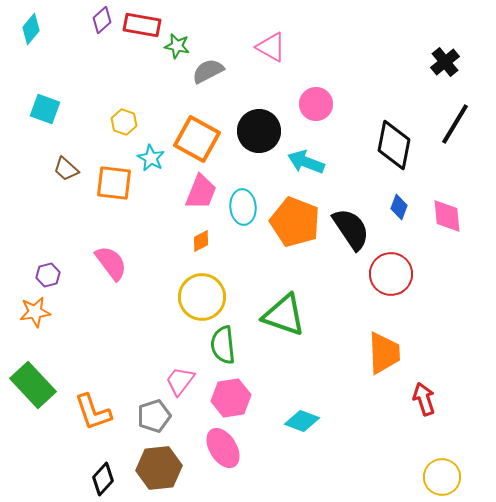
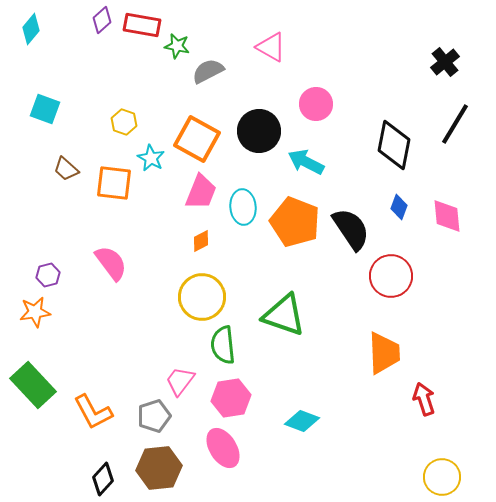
cyan arrow at (306, 162): rotated 6 degrees clockwise
red circle at (391, 274): moved 2 px down
orange L-shape at (93, 412): rotated 9 degrees counterclockwise
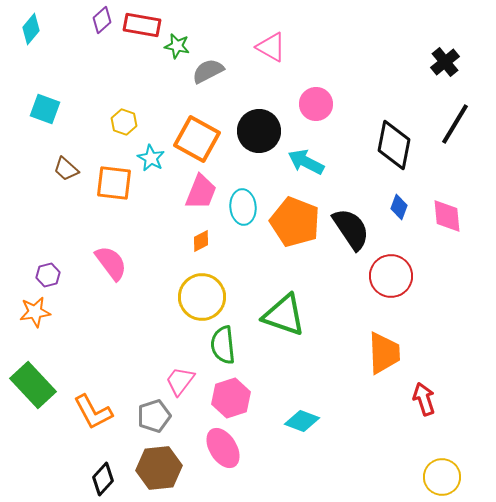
pink hexagon at (231, 398): rotated 9 degrees counterclockwise
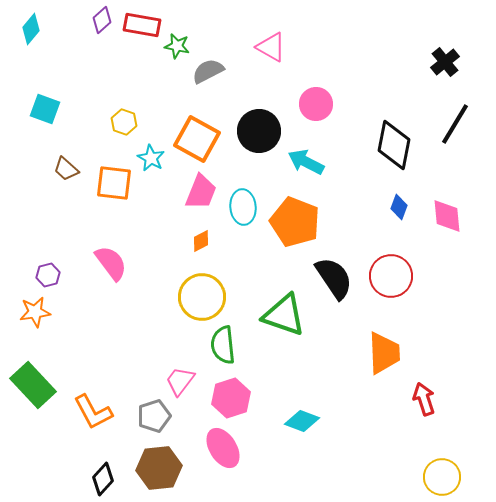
black semicircle at (351, 229): moved 17 px left, 49 px down
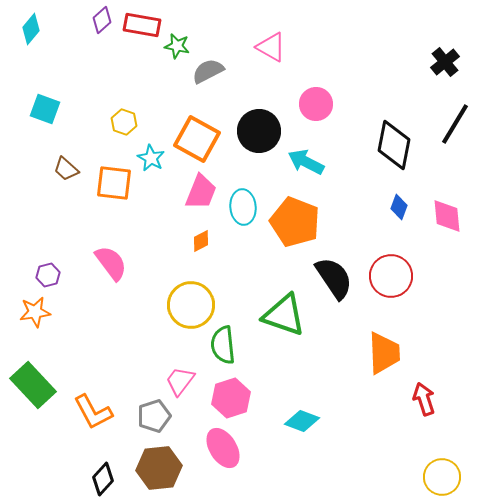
yellow circle at (202, 297): moved 11 px left, 8 px down
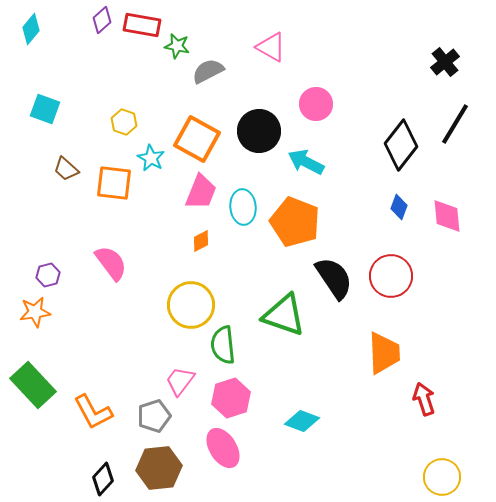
black diamond at (394, 145): moved 7 px right; rotated 27 degrees clockwise
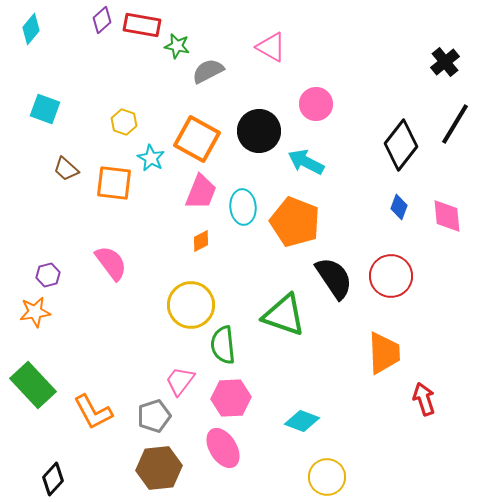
pink hexagon at (231, 398): rotated 15 degrees clockwise
yellow circle at (442, 477): moved 115 px left
black diamond at (103, 479): moved 50 px left
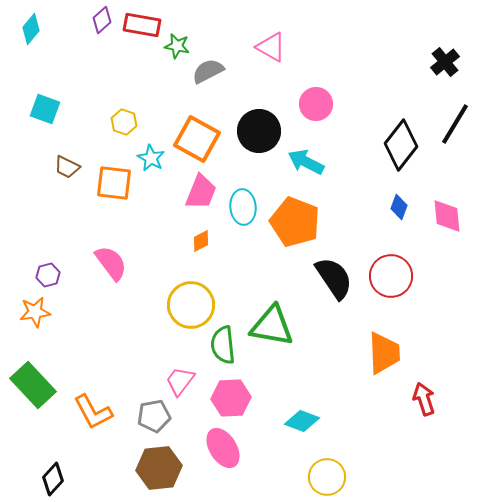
brown trapezoid at (66, 169): moved 1 px right, 2 px up; rotated 16 degrees counterclockwise
green triangle at (284, 315): moved 12 px left, 11 px down; rotated 9 degrees counterclockwise
gray pentagon at (154, 416): rotated 8 degrees clockwise
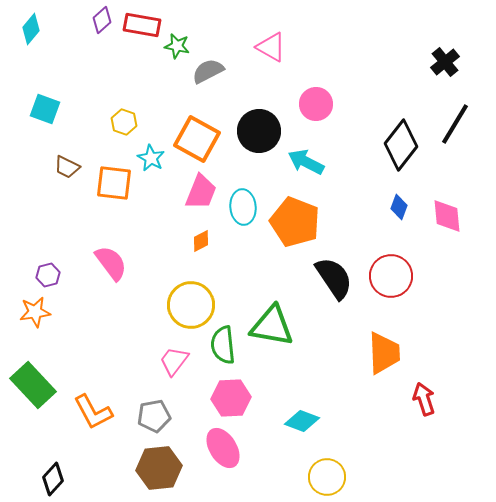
pink trapezoid at (180, 381): moved 6 px left, 20 px up
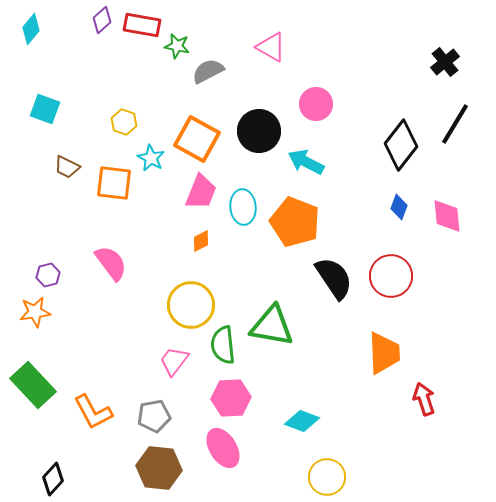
brown hexagon at (159, 468): rotated 12 degrees clockwise
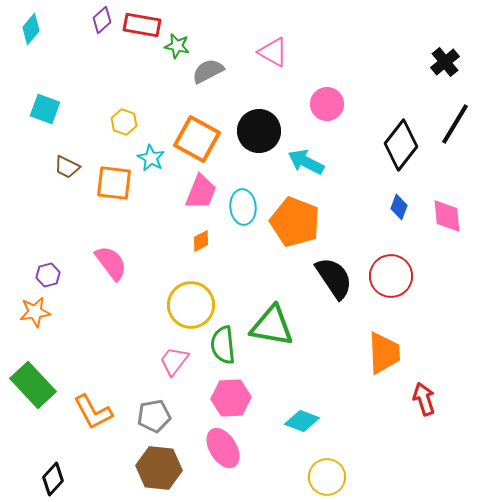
pink triangle at (271, 47): moved 2 px right, 5 px down
pink circle at (316, 104): moved 11 px right
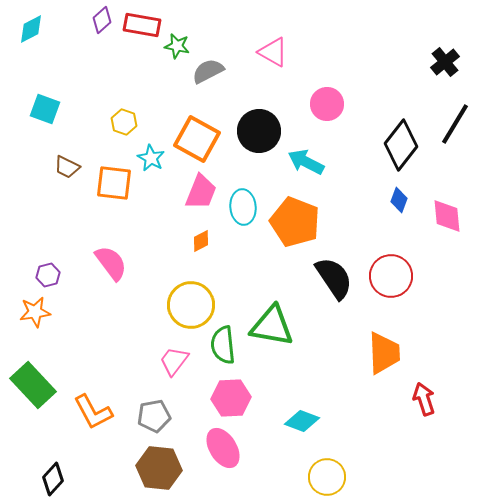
cyan diamond at (31, 29): rotated 24 degrees clockwise
blue diamond at (399, 207): moved 7 px up
